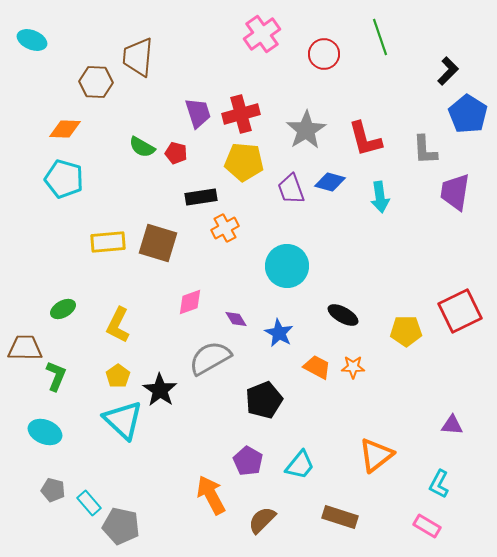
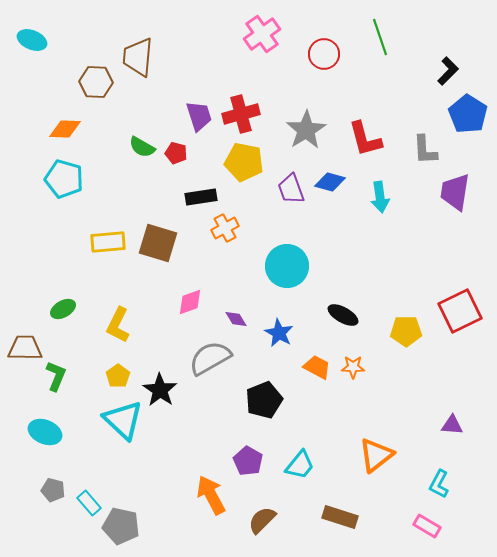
purple trapezoid at (198, 113): moved 1 px right, 3 px down
yellow pentagon at (244, 162): rotated 6 degrees clockwise
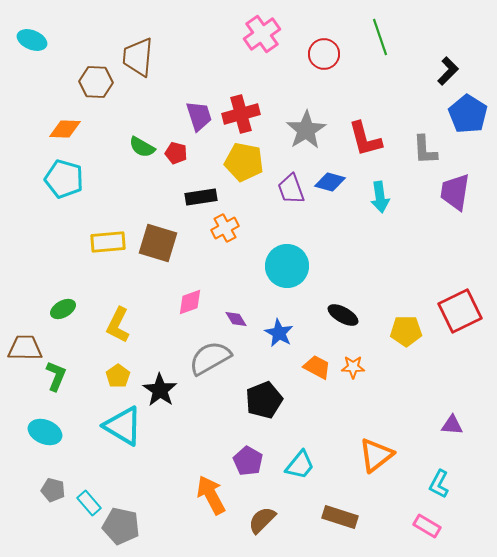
cyan triangle at (123, 420): moved 6 px down; rotated 12 degrees counterclockwise
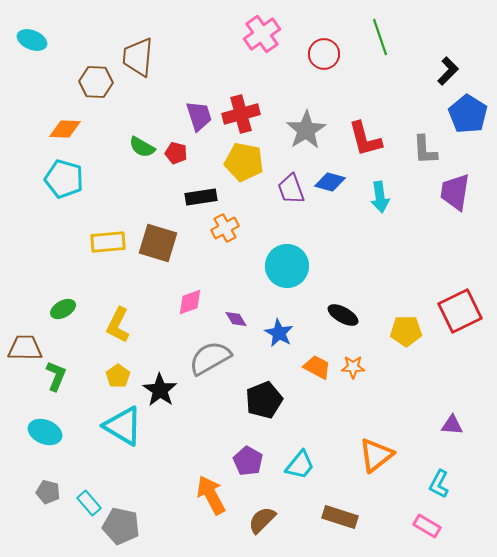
gray pentagon at (53, 490): moved 5 px left, 2 px down
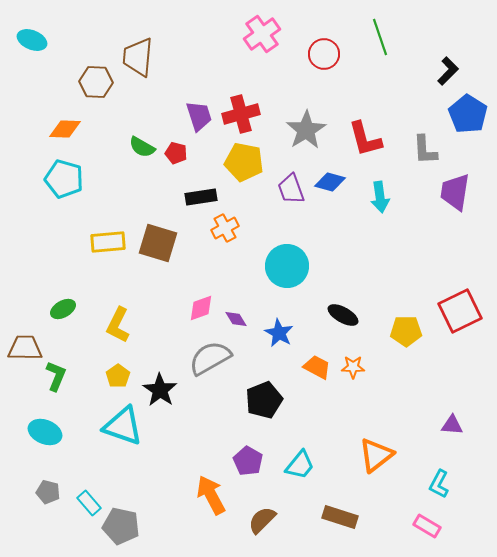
pink diamond at (190, 302): moved 11 px right, 6 px down
cyan triangle at (123, 426): rotated 12 degrees counterclockwise
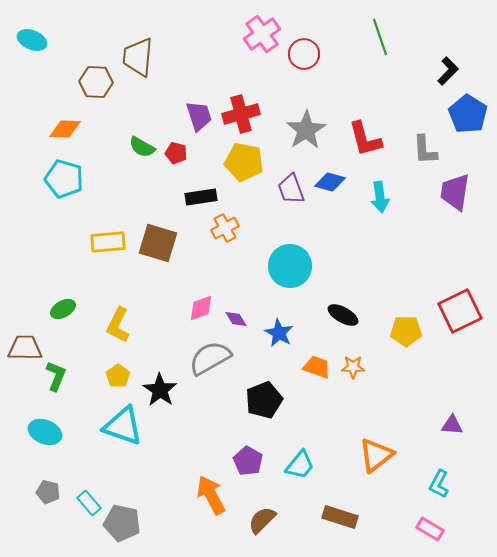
red circle at (324, 54): moved 20 px left
cyan circle at (287, 266): moved 3 px right
orange trapezoid at (317, 367): rotated 8 degrees counterclockwise
gray pentagon at (121, 526): moved 1 px right, 3 px up
pink rectangle at (427, 526): moved 3 px right, 3 px down
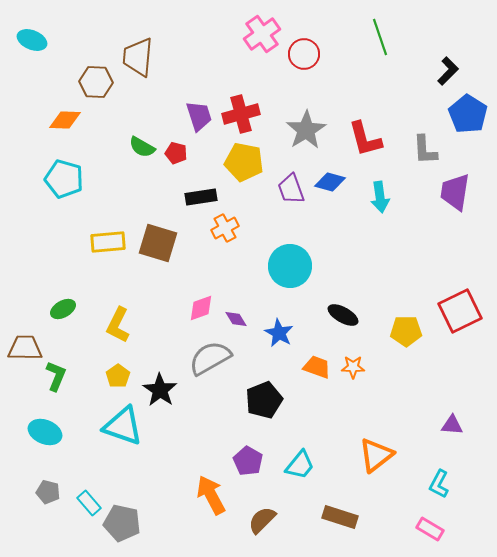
orange diamond at (65, 129): moved 9 px up
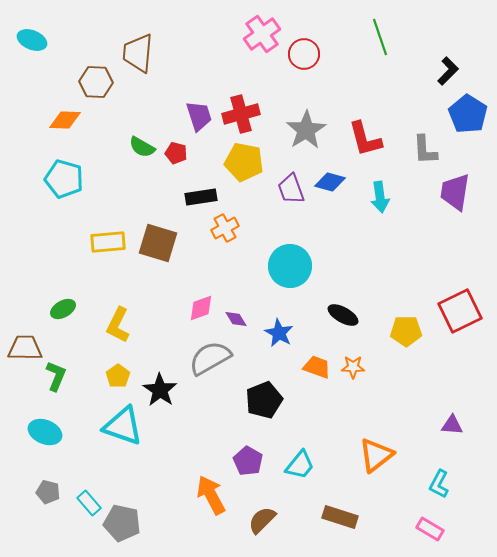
brown trapezoid at (138, 57): moved 4 px up
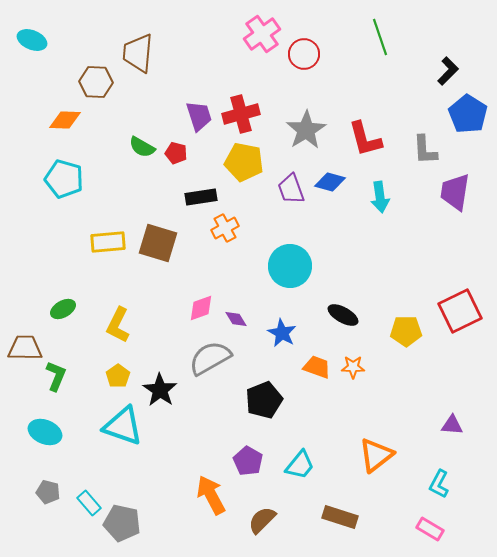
blue star at (279, 333): moved 3 px right
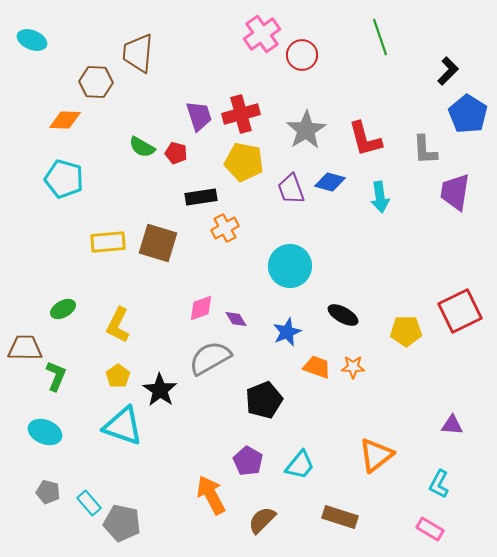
red circle at (304, 54): moved 2 px left, 1 px down
blue star at (282, 333): moved 5 px right, 1 px up; rotated 20 degrees clockwise
